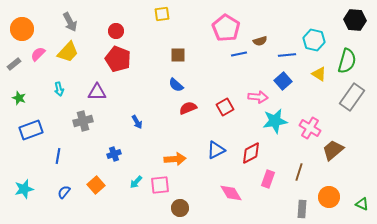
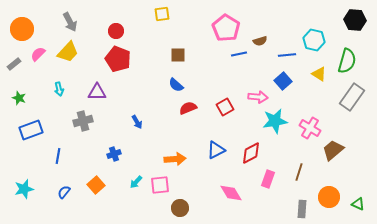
green triangle at (362, 204): moved 4 px left
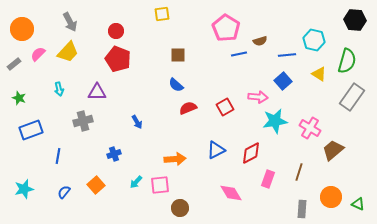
orange circle at (329, 197): moved 2 px right
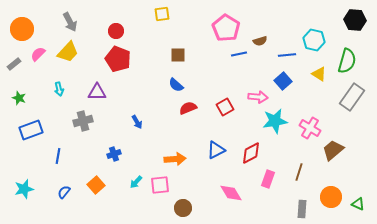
brown circle at (180, 208): moved 3 px right
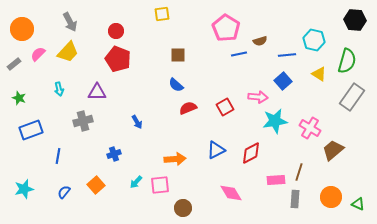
pink rectangle at (268, 179): moved 8 px right, 1 px down; rotated 66 degrees clockwise
gray rectangle at (302, 209): moved 7 px left, 10 px up
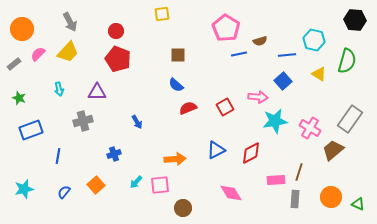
gray rectangle at (352, 97): moved 2 px left, 22 px down
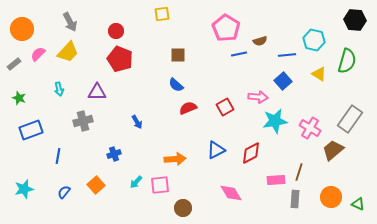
red pentagon at (118, 59): moved 2 px right
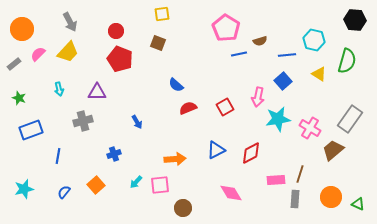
brown square at (178, 55): moved 20 px left, 12 px up; rotated 21 degrees clockwise
pink arrow at (258, 97): rotated 96 degrees clockwise
cyan star at (275, 121): moved 3 px right, 2 px up
brown line at (299, 172): moved 1 px right, 2 px down
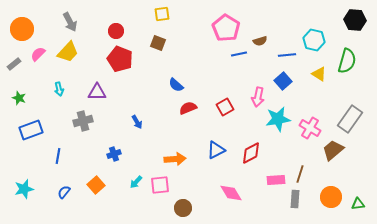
green triangle at (358, 204): rotated 32 degrees counterclockwise
